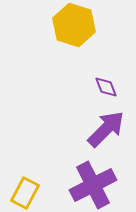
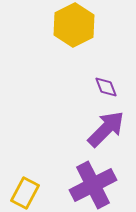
yellow hexagon: rotated 15 degrees clockwise
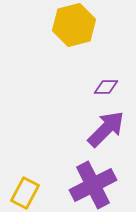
yellow hexagon: rotated 12 degrees clockwise
purple diamond: rotated 70 degrees counterclockwise
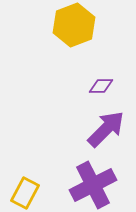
yellow hexagon: rotated 6 degrees counterclockwise
purple diamond: moved 5 px left, 1 px up
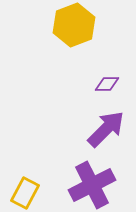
purple diamond: moved 6 px right, 2 px up
purple cross: moved 1 px left
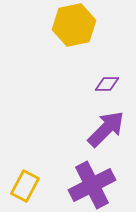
yellow hexagon: rotated 9 degrees clockwise
yellow rectangle: moved 7 px up
